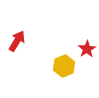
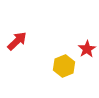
red arrow: rotated 15 degrees clockwise
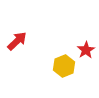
red star: moved 1 px left, 1 px down
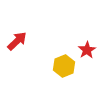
red star: moved 1 px right
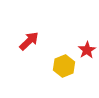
red arrow: moved 12 px right
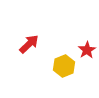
red arrow: moved 3 px down
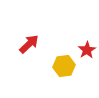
yellow hexagon: rotated 15 degrees clockwise
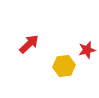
red star: rotated 18 degrees clockwise
